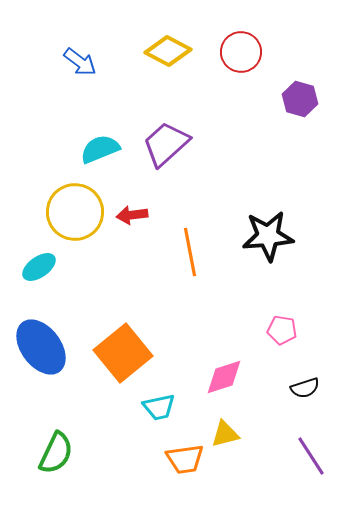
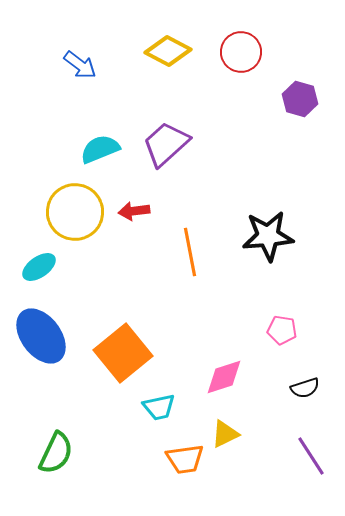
blue arrow: moved 3 px down
red arrow: moved 2 px right, 4 px up
blue ellipse: moved 11 px up
yellow triangle: rotated 12 degrees counterclockwise
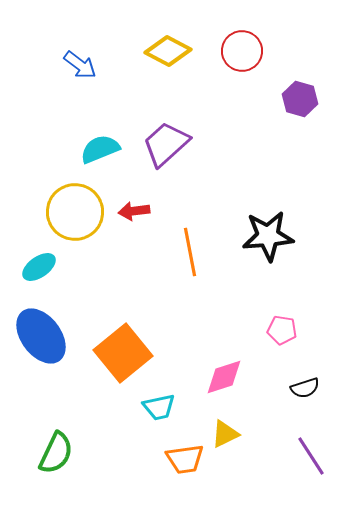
red circle: moved 1 px right, 1 px up
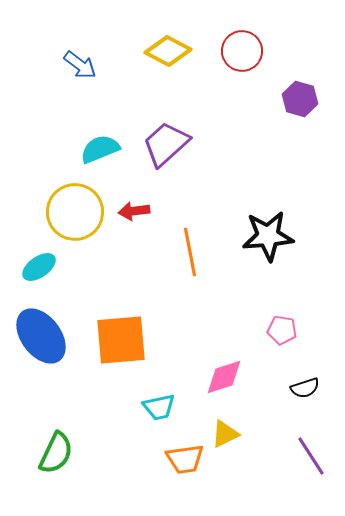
orange square: moved 2 px left, 13 px up; rotated 34 degrees clockwise
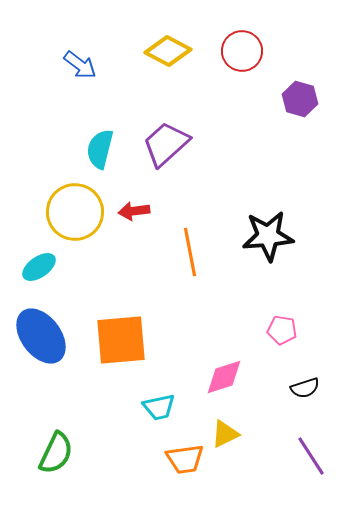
cyan semicircle: rotated 54 degrees counterclockwise
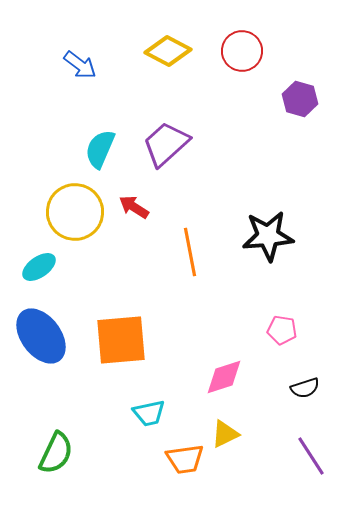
cyan semicircle: rotated 9 degrees clockwise
red arrow: moved 4 px up; rotated 40 degrees clockwise
cyan trapezoid: moved 10 px left, 6 px down
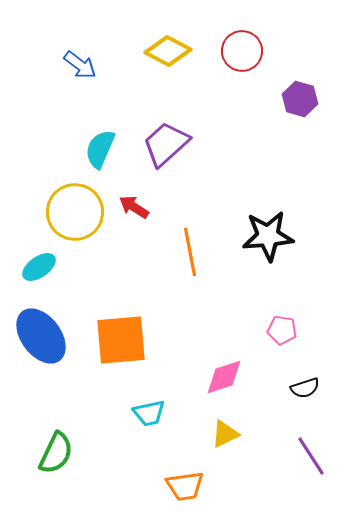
orange trapezoid: moved 27 px down
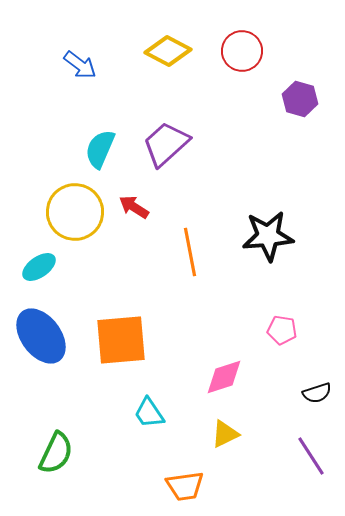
black semicircle: moved 12 px right, 5 px down
cyan trapezoid: rotated 68 degrees clockwise
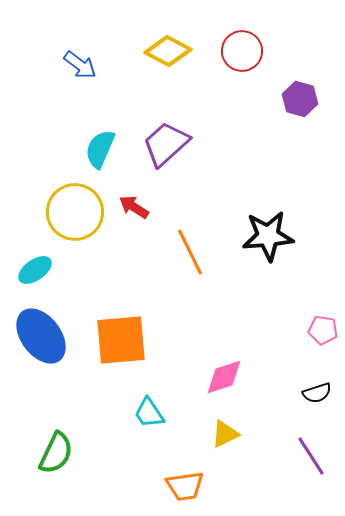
orange line: rotated 15 degrees counterclockwise
cyan ellipse: moved 4 px left, 3 px down
pink pentagon: moved 41 px right
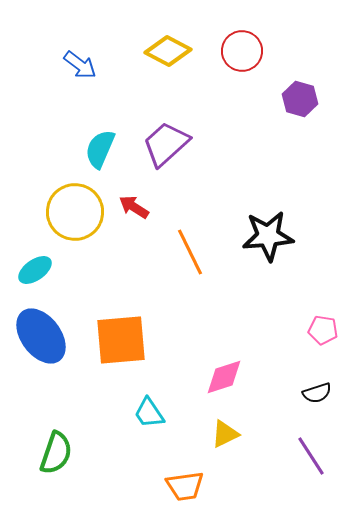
green semicircle: rotated 6 degrees counterclockwise
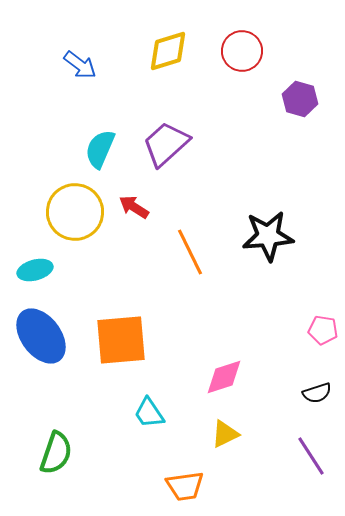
yellow diamond: rotated 45 degrees counterclockwise
cyan ellipse: rotated 20 degrees clockwise
